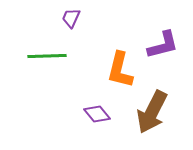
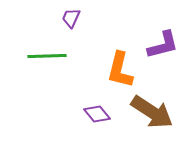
brown arrow: rotated 84 degrees counterclockwise
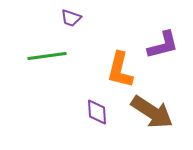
purple trapezoid: rotated 95 degrees counterclockwise
green line: rotated 6 degrees counterclockwise
purple diamond: moved 2 px up; rotated 36 degrees clockwise
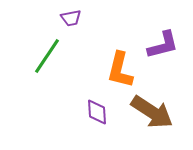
purple trapezoid: rotated 30 degrees counterclockwise
green line: rotated 48 degrees counterclockwise
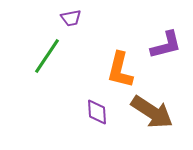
purple L-shape: moved 3 px right
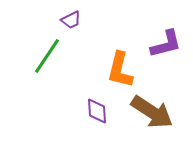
purple trapezoid: moved 2 px down; rotated 15 degrees counterclockwise
purple L-shape: moved 1 px up
purple diamond: moved 1 px up
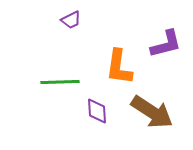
green line: moved 13 px right, 26 px down; rotated 54 degrees clockwise
orange L-shape: moved 1 px left, 3 px up; rotated 6 degrees counterclockwise
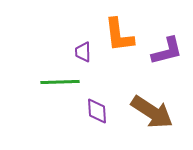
purple trapezoid: moved 12 px right, 32 px down; rotated 115 degrees clockwise
purple L-shape: moved 1 px right, 7 px down
orange L-shape: moved 32 px up; rotated 15 degrees counterclockwise
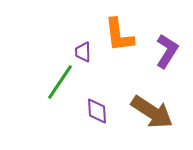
purple L-shape: rotated 44 degrees counterclockwise
green line: rotated 54 degrees counterclockwise
